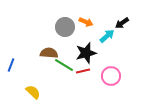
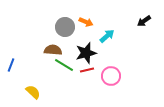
black arrow: moved 22 px right, 2 px up
brown semicircle: moved 4 px right, 3 px up
red line: moved 4 px right, 1 px up
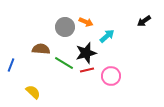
brown semicircle: moved 12 px left, 1 px up
green line: moved 2 px up
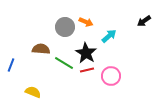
cyan arrow: moved 2 px right
black star: rotated 25 degrees counterclockwise
yellow semicircle: rotated 21 degrees counterclockwise
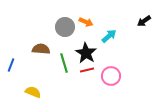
green line: rotated 42 degrees clockwise
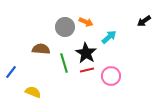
cyan arrow: moved 1 px down
blue line: moved 7 px down; rotated 16 degrees clockwise
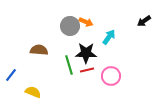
gray circle: moved 5 px right, 1 px up
cyan arrow: rotated 14 degrees counterclockwise
brown semicircle: moved 2 px left, 1 px down
black star: rotated 30 degrees counterclockwise
green line: moved 5 px right, 2 px down
blue line: moved 3 px down
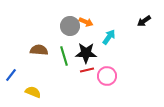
green line: moved 5 px left, 9 px up
pink circle: moved 4 px left
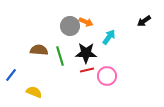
green line: moved 4 px left
yellow semicircle: moved 1 px right
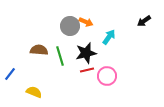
black star: rotated 15 degrees counterclockwise
blue line: moved 1 px left, 1 px up
